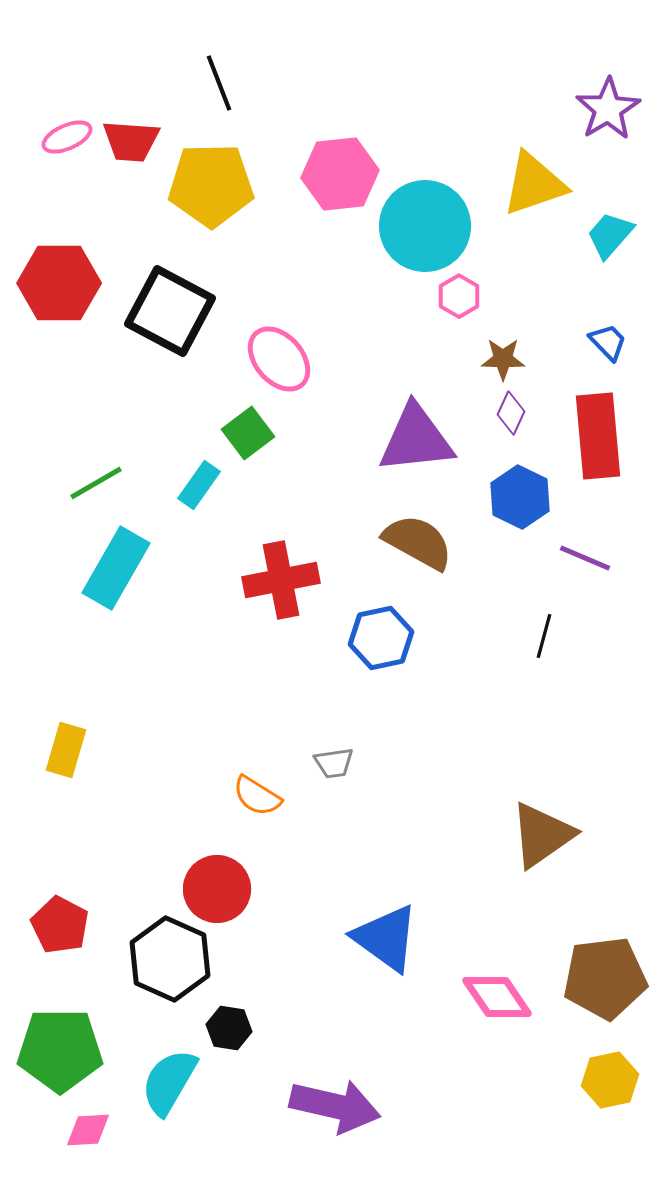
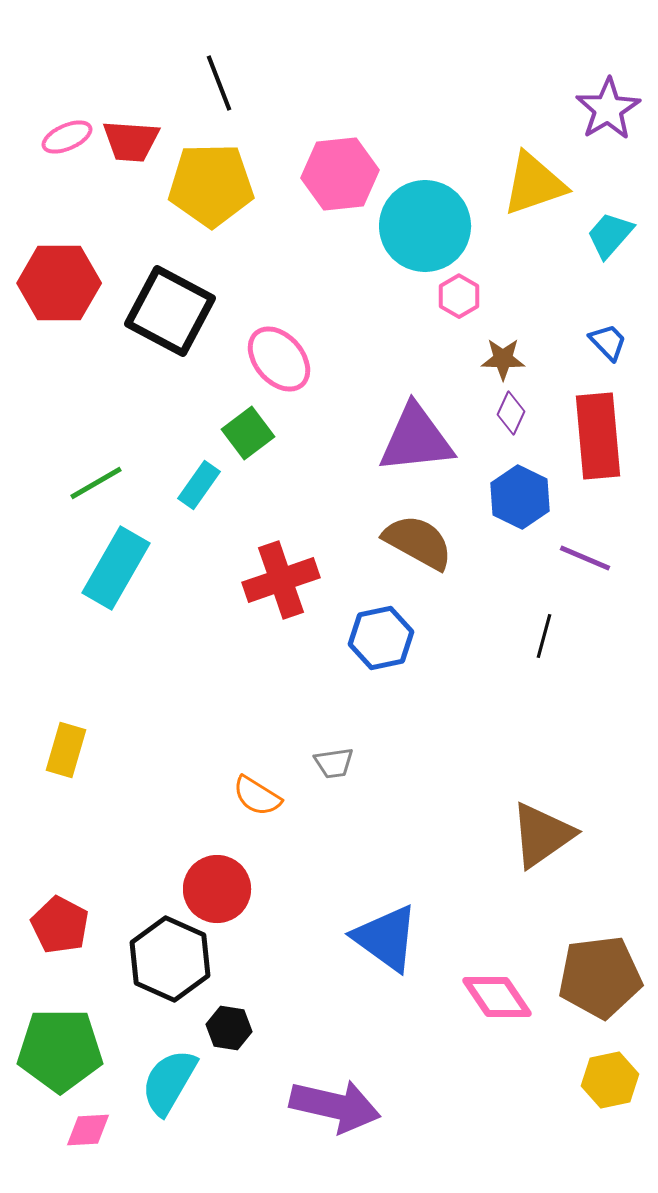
red cross at (281, 580): rotated 8 degrees counterclockwise
brown pentagon at (605, 978): moved 5 px left, 1 px up
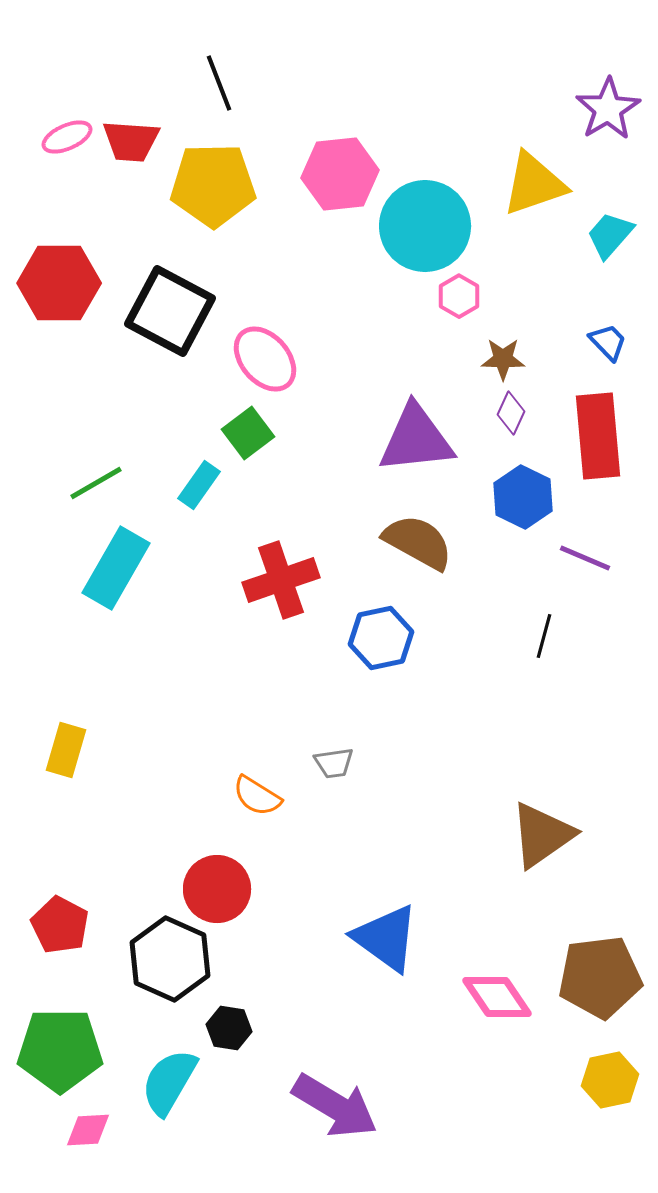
yellow pentagon at (211, 185): moved 2 px right
pink ellipse at (279, 359): moved 14 px left
blue hexagon at (520, 497): moved 3 px right
purple arrow at (335, 1106): rotated 18 degrees clockwise
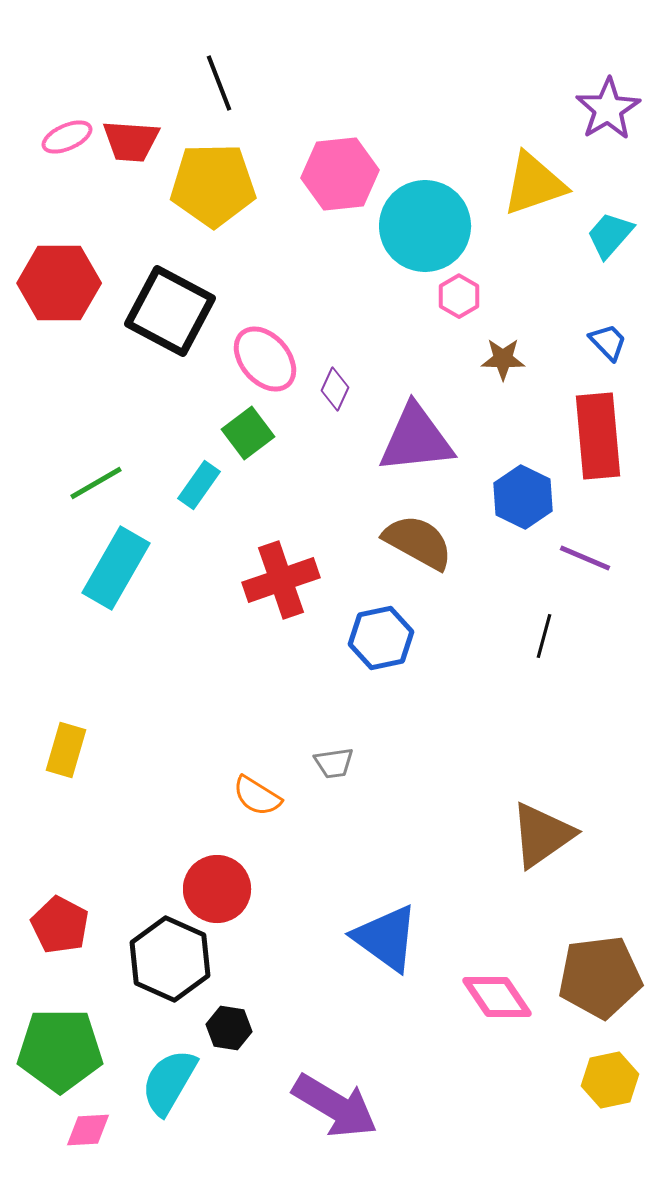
purple diamond at (511, 413): moved 176 px left, 24 px up
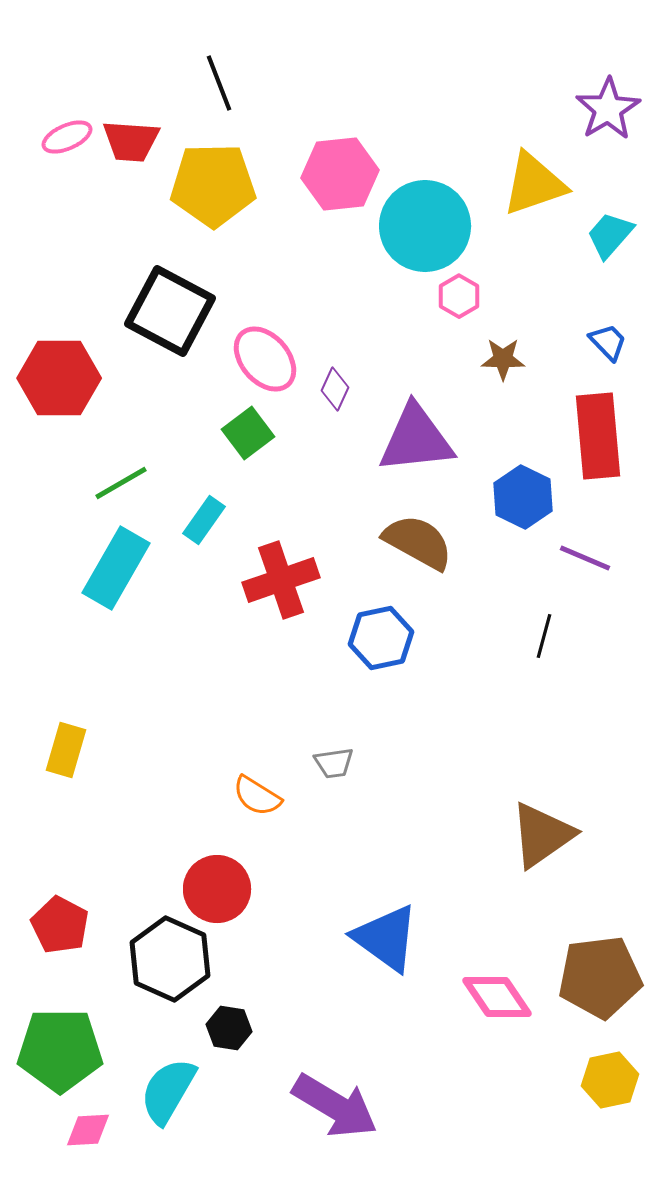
red hexagon at (59, 283): moved 95 px down
green line at (96, 483): moved 25 px right
cyan rectangle at (199, 485): moved 5 px right, 35 px down
cyan semicircle at (169, 1082): moved 1 px left, 9 px down
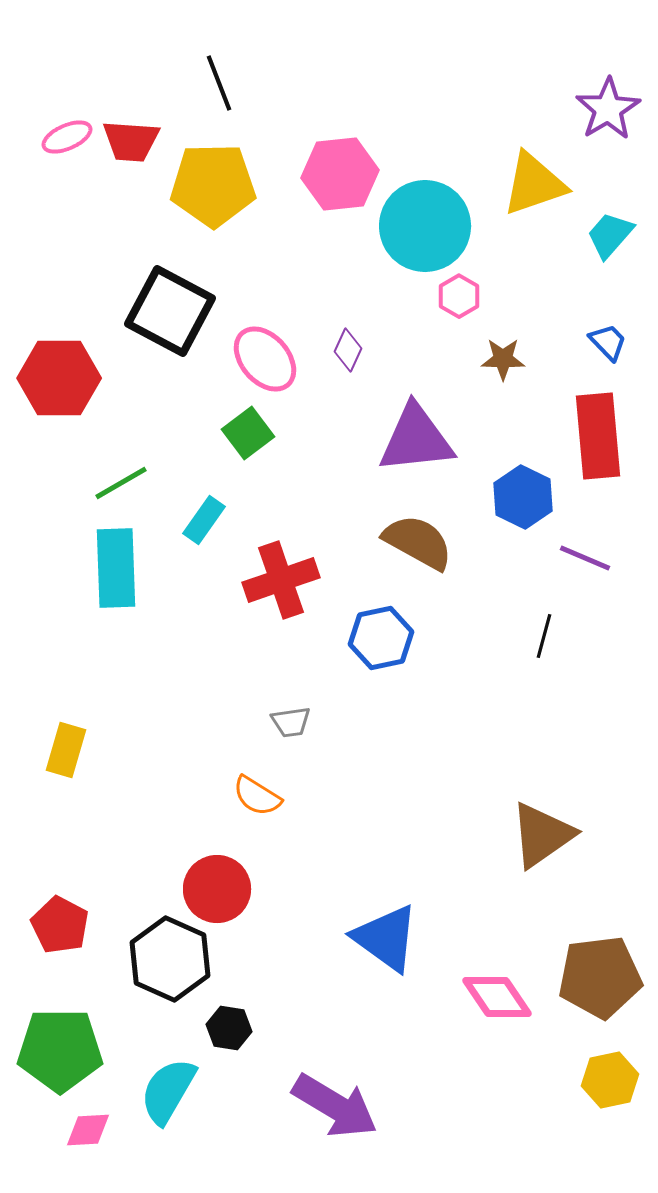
purple diamond at (335, 389): moved 13 px right, 39 px up
cyan rectangle at (116, 568): rotated 32 degrees counterclockwise
gray trapezoid at (334, 763): moved 43 px left, 41 px up
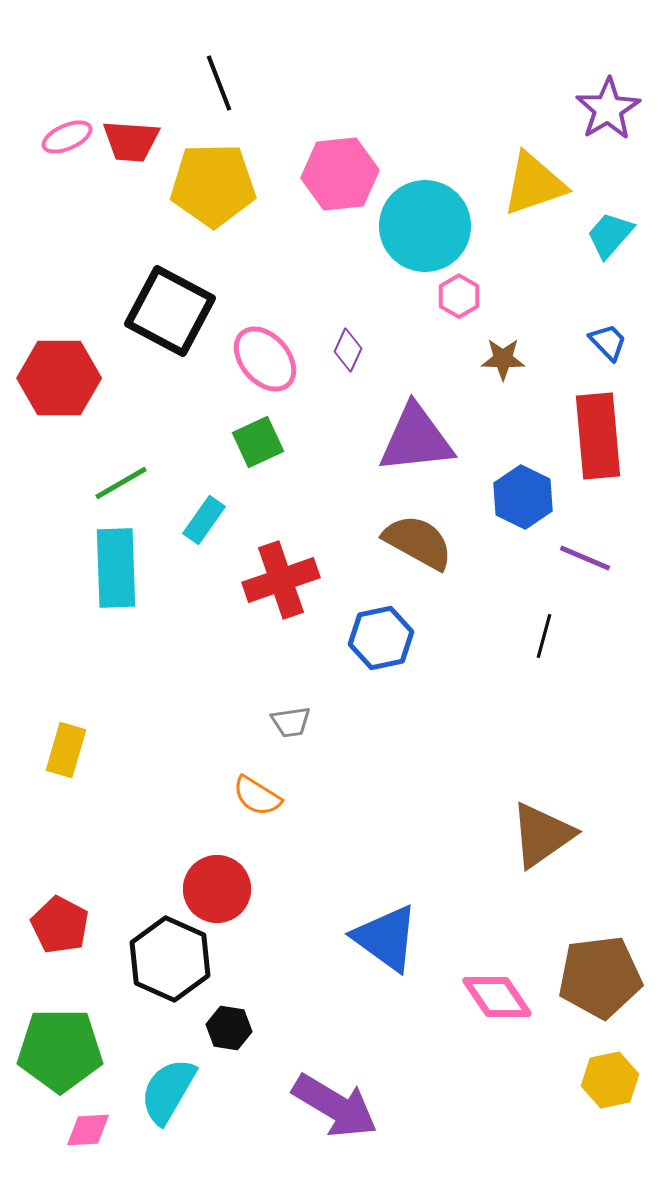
green square at (248, 433): moved 10 px right, 9 px down; rotated 12 degrees clockwise
